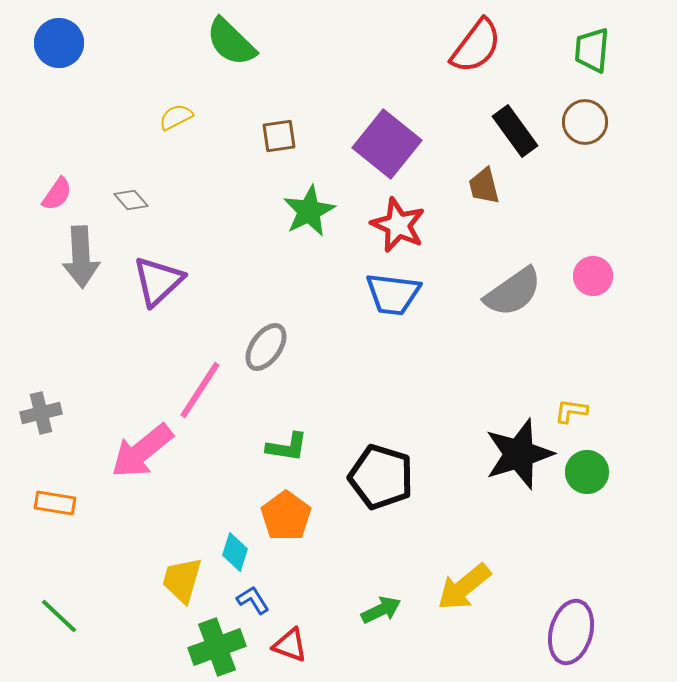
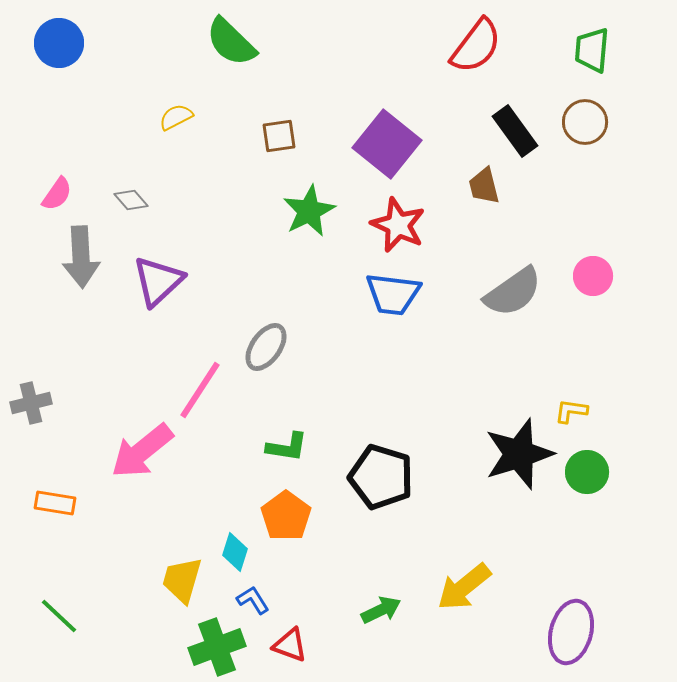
gray cross: moved 10 px left, 10 px up
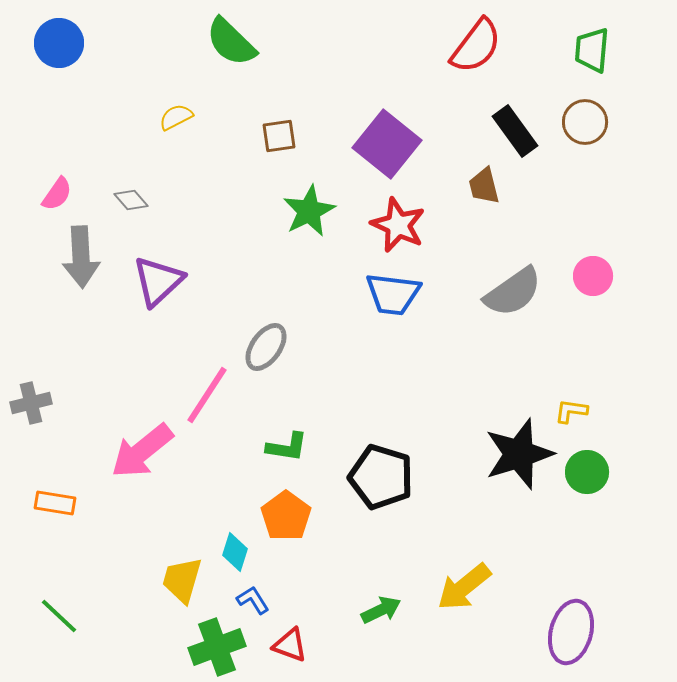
pink line: moved 7 px right, 5 px down
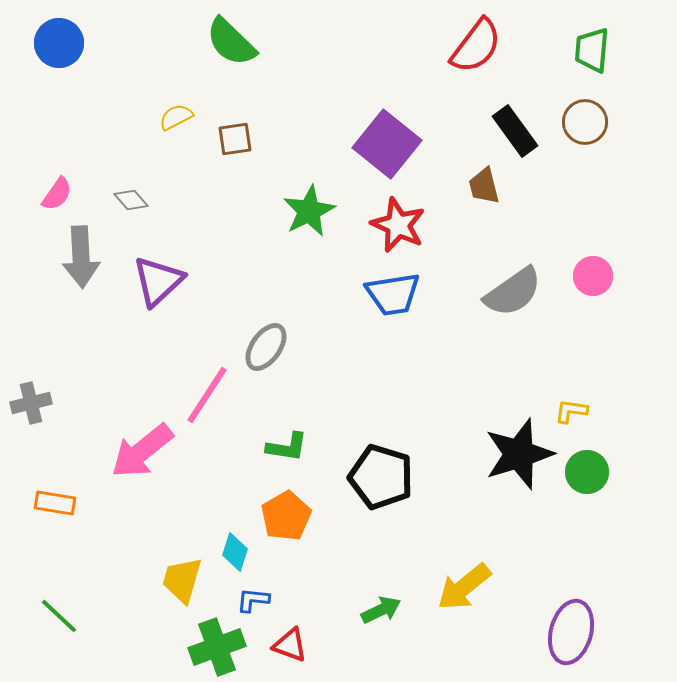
brown square: moved 44 px left, 3 px down
blue trapezoid: rotated 16 degrees counterclockwise
orange pentagon: rotated 6 degrees clockwise
blue L-shape: rotated 52 degrees counterclockwise
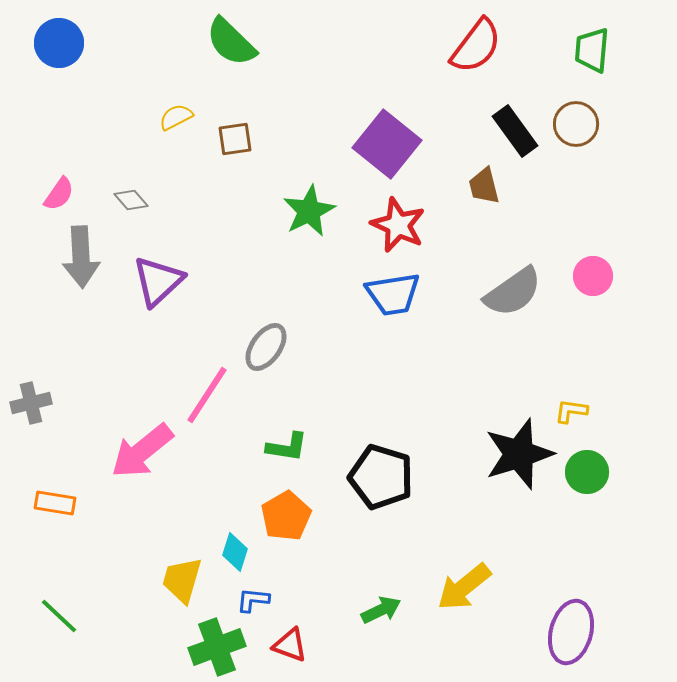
brown circle: moved 9 px left, 2 px down
pink semicircle: moved 2 px right
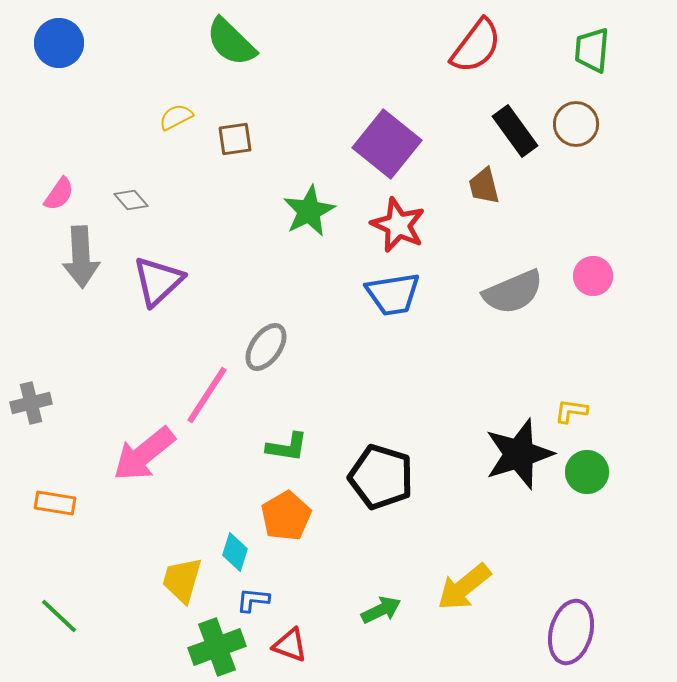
gray semicircle: rotated 12 degrees clockwise
pink arrow: moved 2 px right, 3 px down
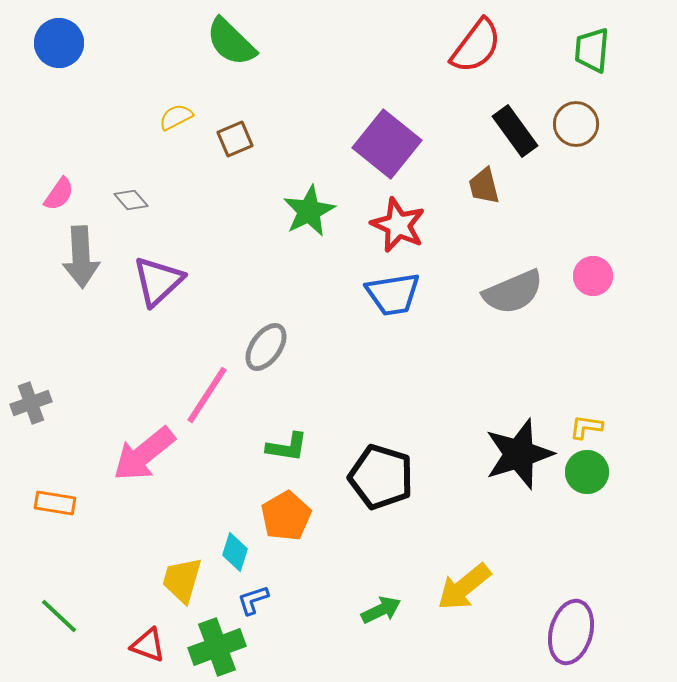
brown square: rotated 15 degrees counterclockwise
gray cross: rotated 6 degrees counterclockwise
yellow L-shape: moved 15 px right, 16 px down
blue L-shape: rotated 24 degrees counterclockwise
red triangle: moved 142 px left
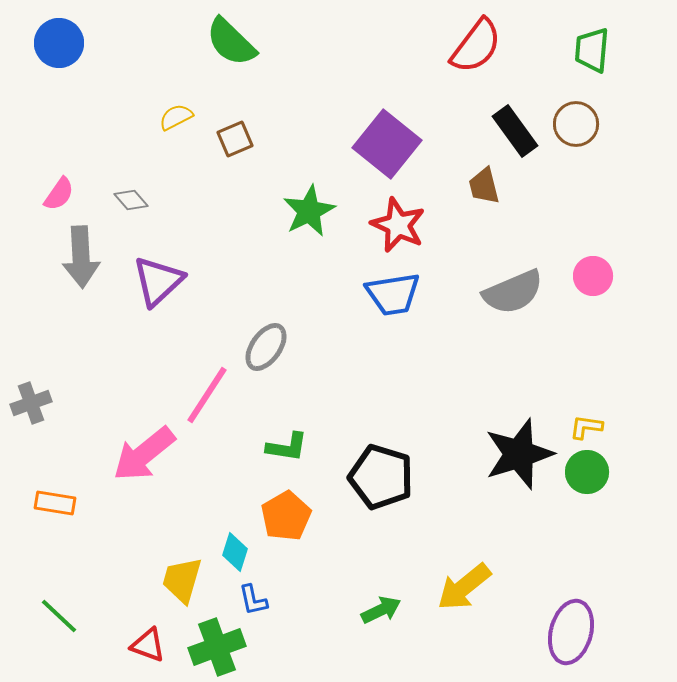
blue L-shape: rotated 84 degrees counterclockwise
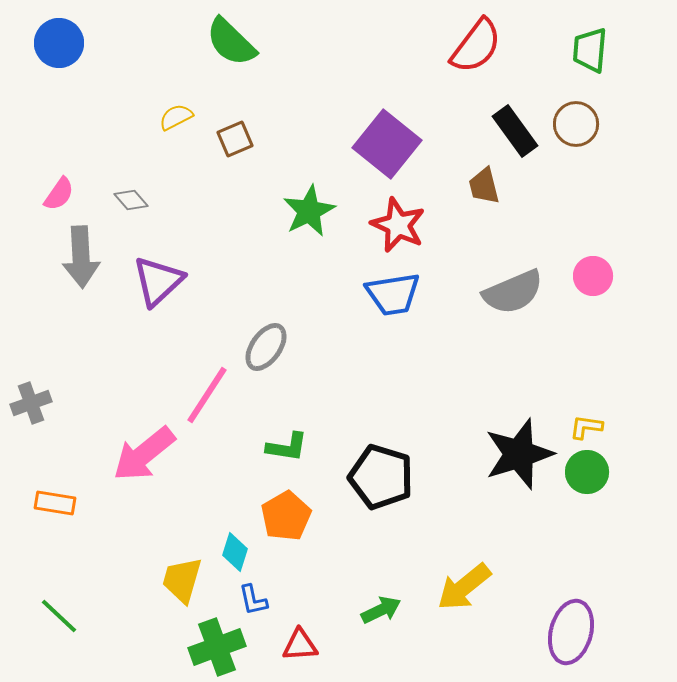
green trapezoid: moved 2 px left
red triangle: moved 152 px right; rotated 24 degrees counterclockwise
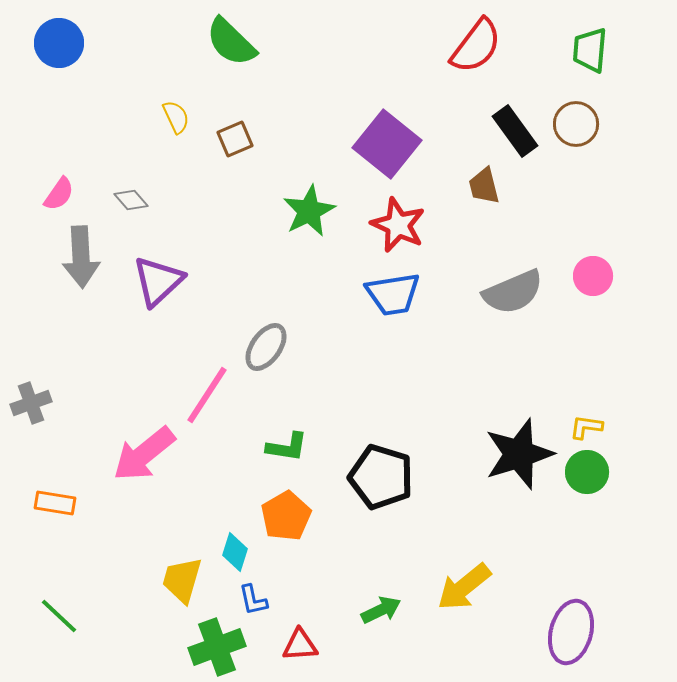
yellow semicircle: rotated 92 degrees clockwise
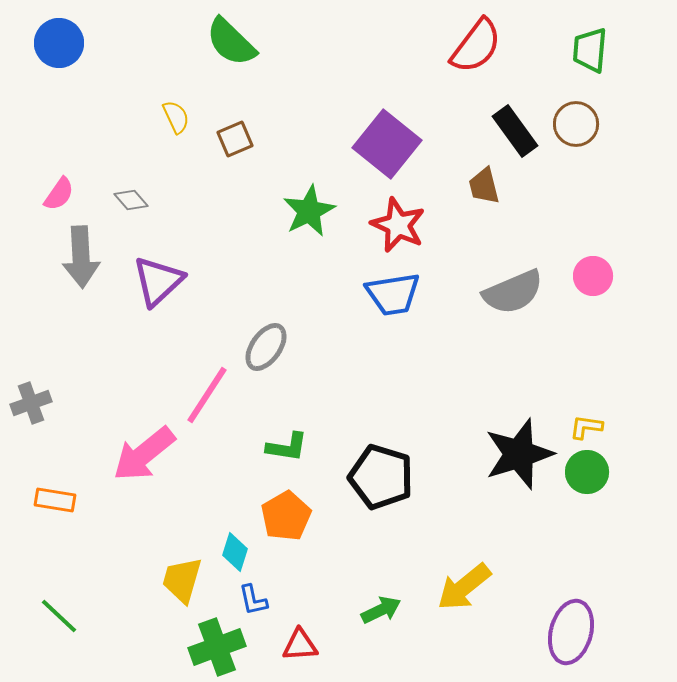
orange rectangle: moved 3 px up
